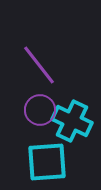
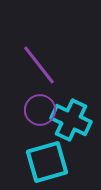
cyan cross: moved 1 px left, 1 px up
cyan square: rotated 12 degrees counterclockwise
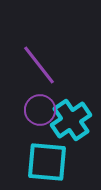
cyan cross: rotated 30 degrees clockwise
cyan square: rotated 21 degrees clockwise
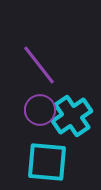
cyan cross: moved 1 px right, 4 px up
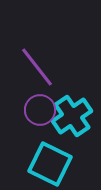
purple line: moved 2 px left, 2 px down
cyan square: moved 3 px right, 2 px down; rotated 21 degrees clockwise
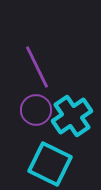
purple line: rotated 12 degrees clockwise
purple circle: moved 4 px left
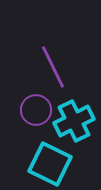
purple line: moved 16 px right
cyan cross: moved 2 px right, 5 px down; rotated 9 degrees clockwise
